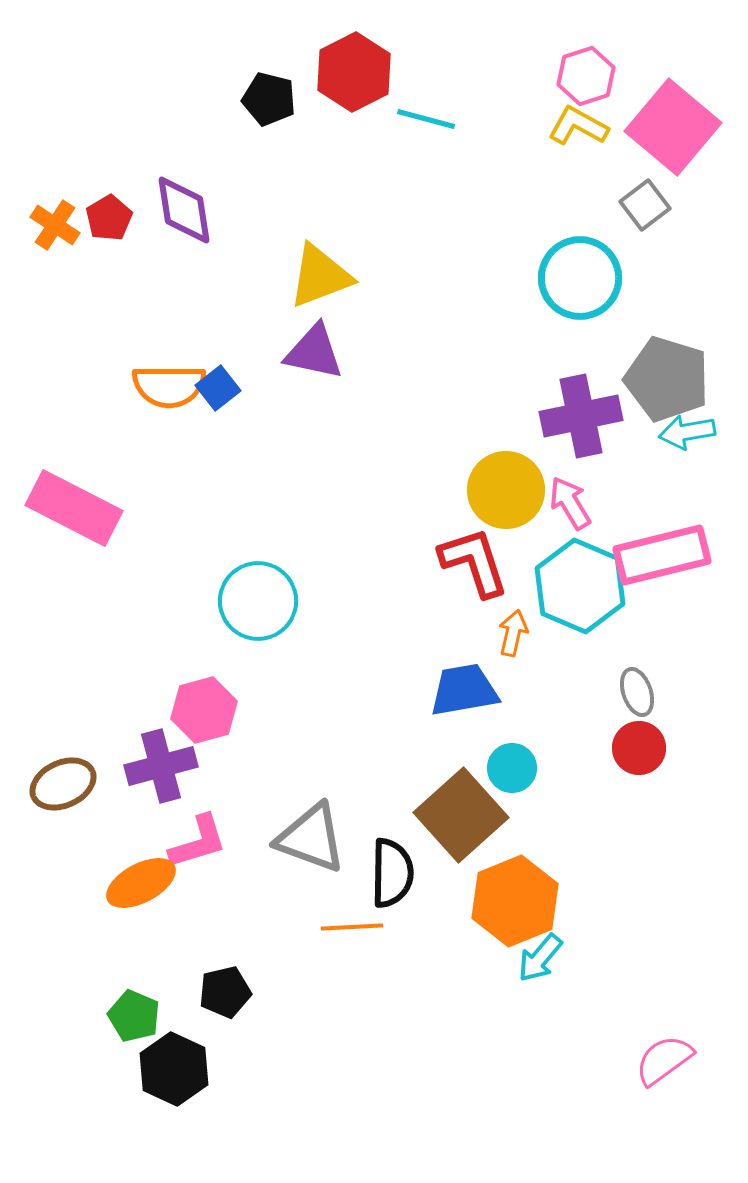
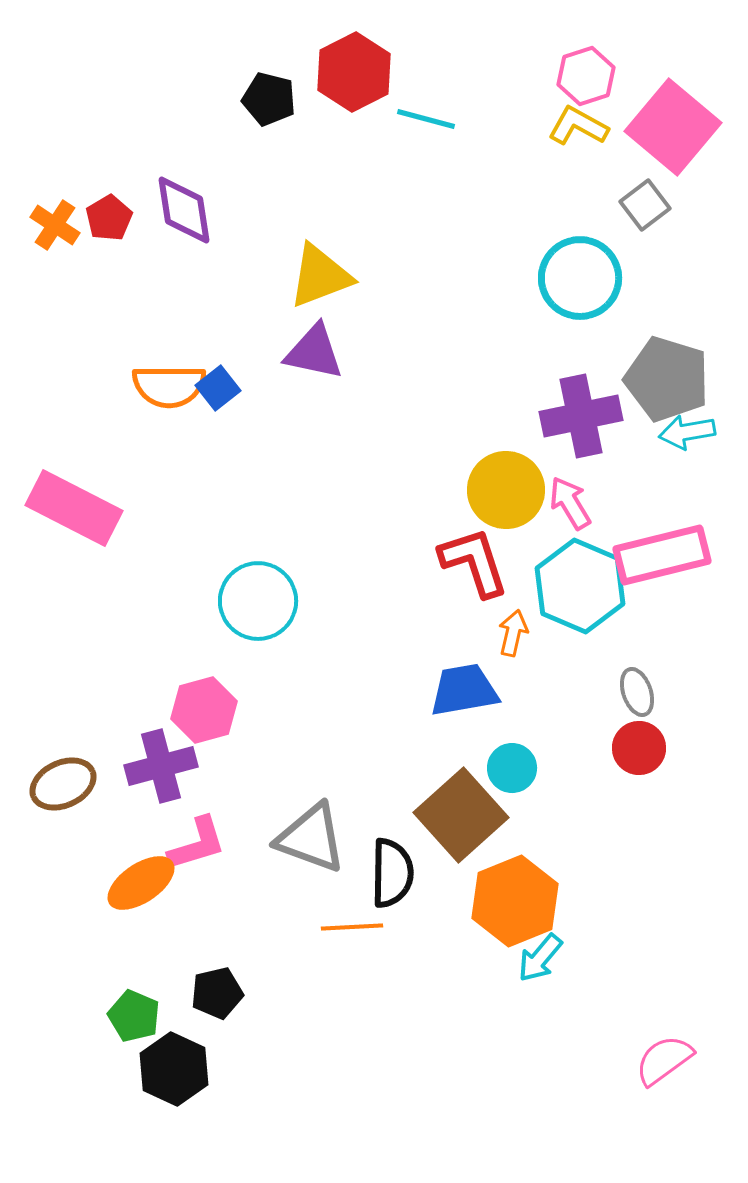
pink L-shape at (198, 842): moved 1 px left, 2 px down
orange ellipse at (141, 883): rotated 6 degrees counterclockwise
black pentagon at (225, 992): moved 8 px left, 1 px down
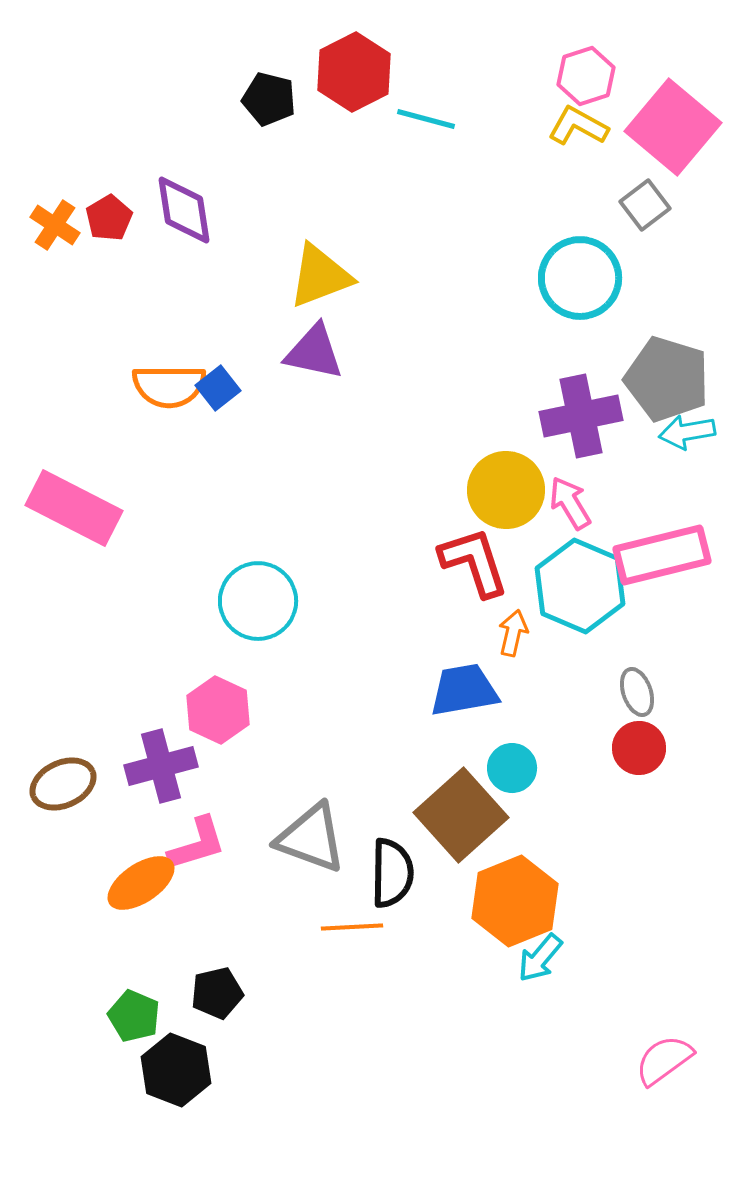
pink hexagon at (204, 710): moved 14 px right; rotated 20 degrees counterclockwise
black hexagon at (174, 1069): moved 2 px right, 1 px down; rotated 4 degrees counterclockwise
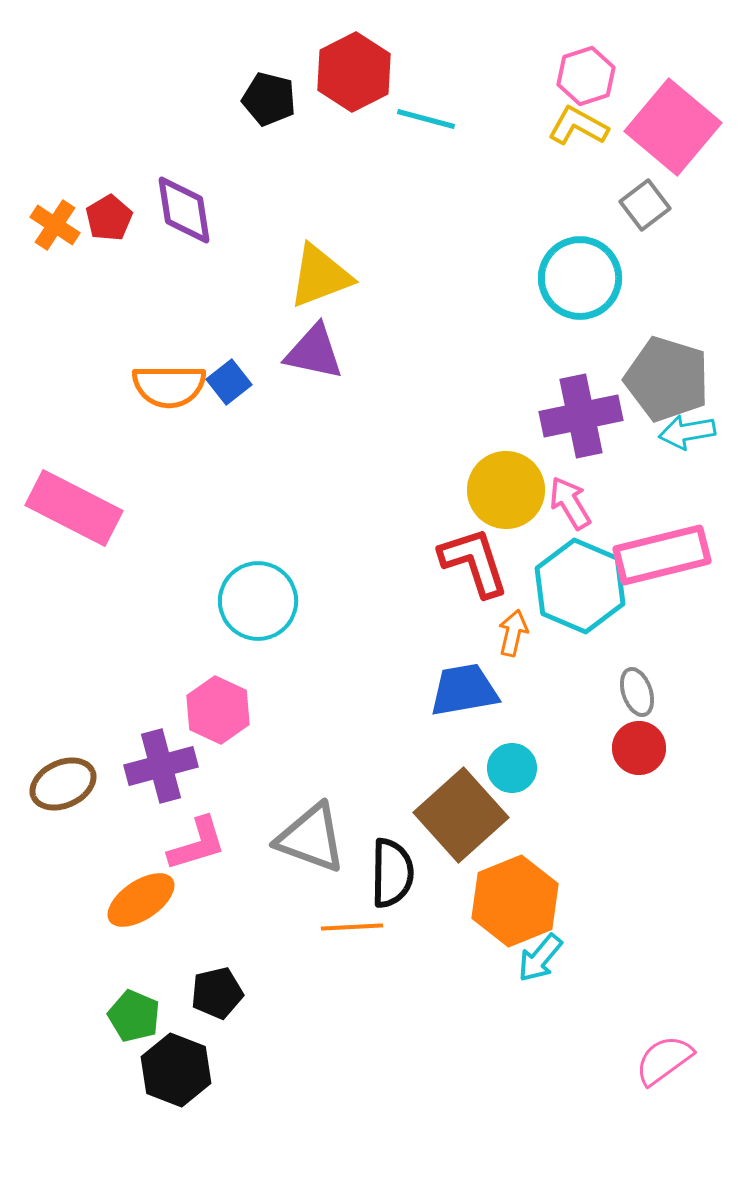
blue square at (218, 388): moved 11 px right, 6 px up
orange ellipse at (141, 883): moved 17 px down
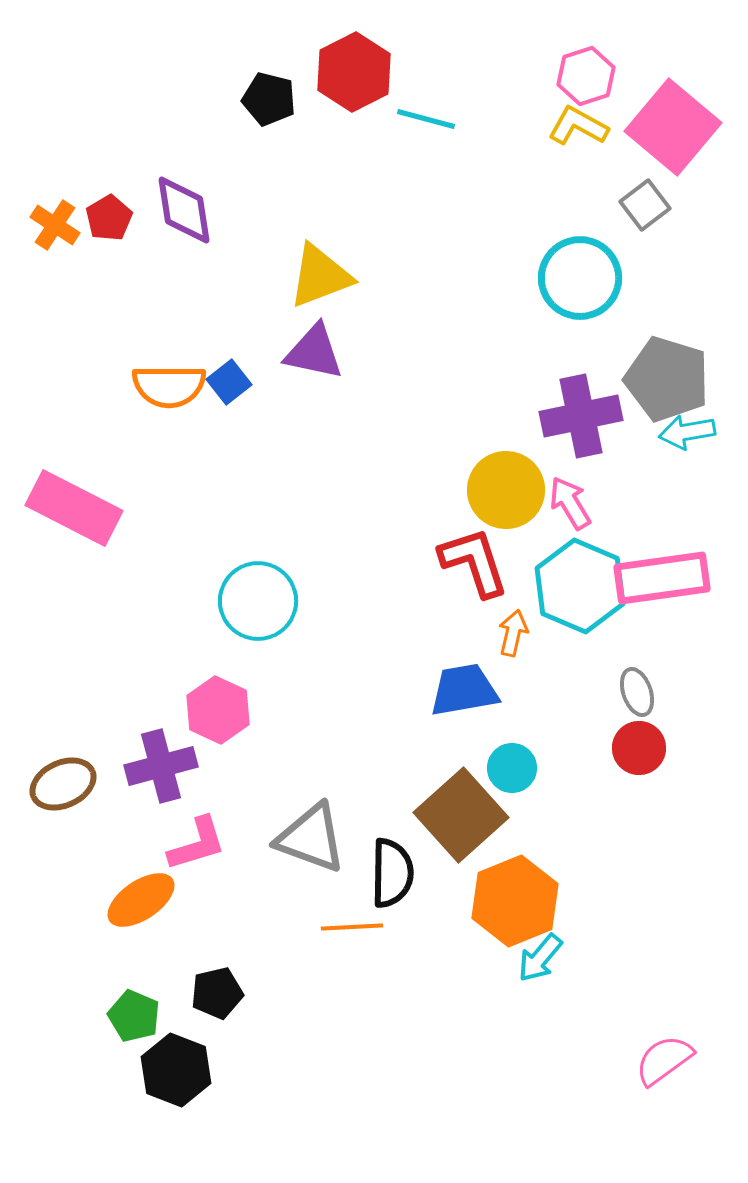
pink rectangle at (662, 555): moved 23 px down; rotated 6 degrees clockwise
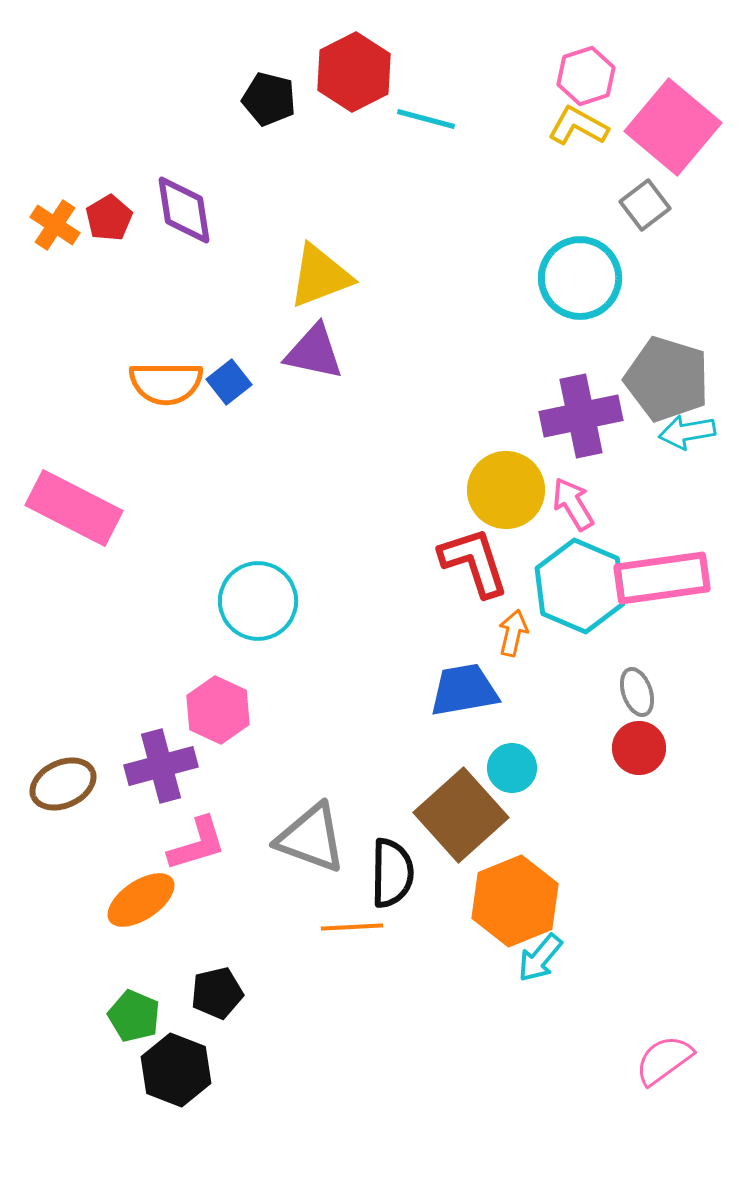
orange semicircle at (169, 386): moved 3 px left, 3 px up
pink arrow at (570, 503): moved 3 px right, 1 px down
